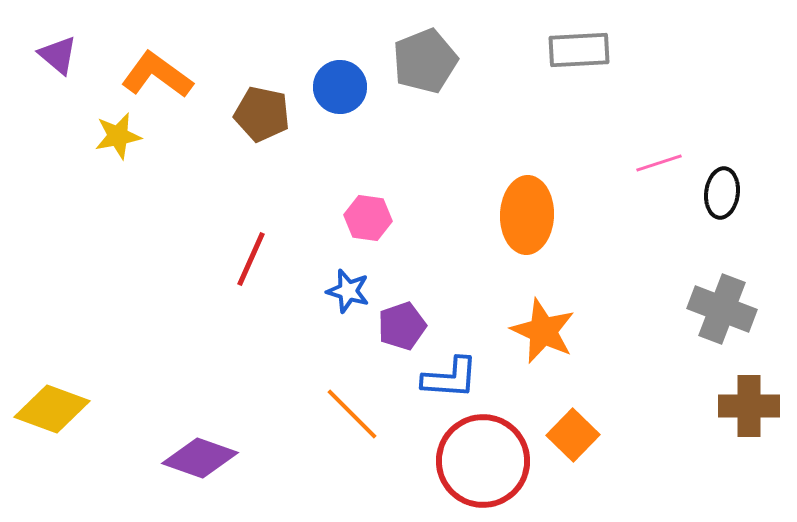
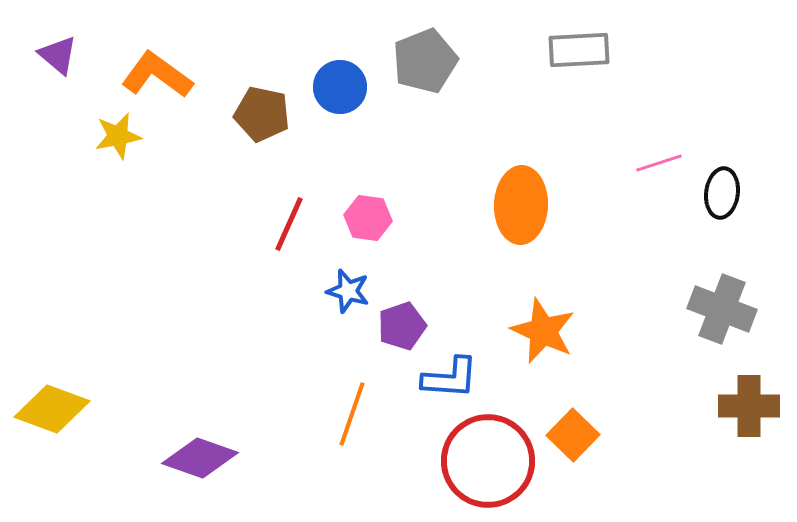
orange ellipse: moved 6 px left, 10 px up
red line: moved 38 px right, 35 px up
orange line: rotated 64 degrees clockwise
red circle: moved 5 px right
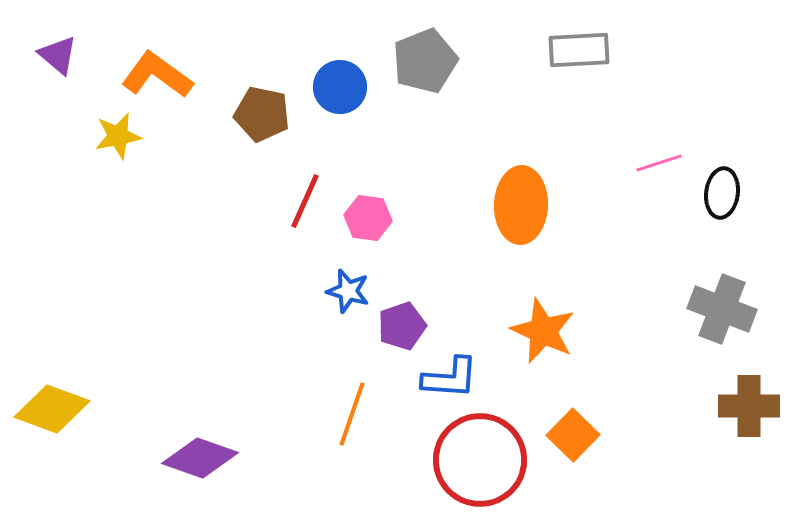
red line: moved 16 px right, 23 px up
red circle: moved 8 px left, 1 px up
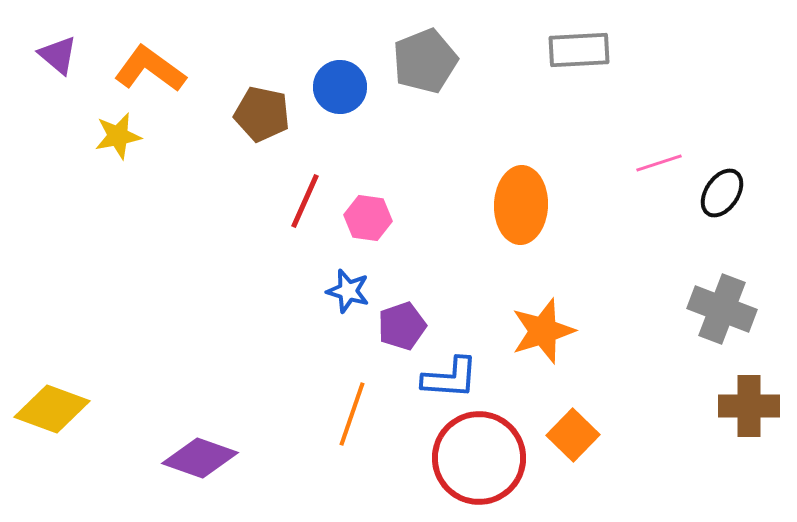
orange L-shape: moved 7 px left, 6 px up
black ellipse: rotated 27 degrees clockwise
orange star: rotated 30 degrees clockwise
red circle: moved 1 px left, 2 px up
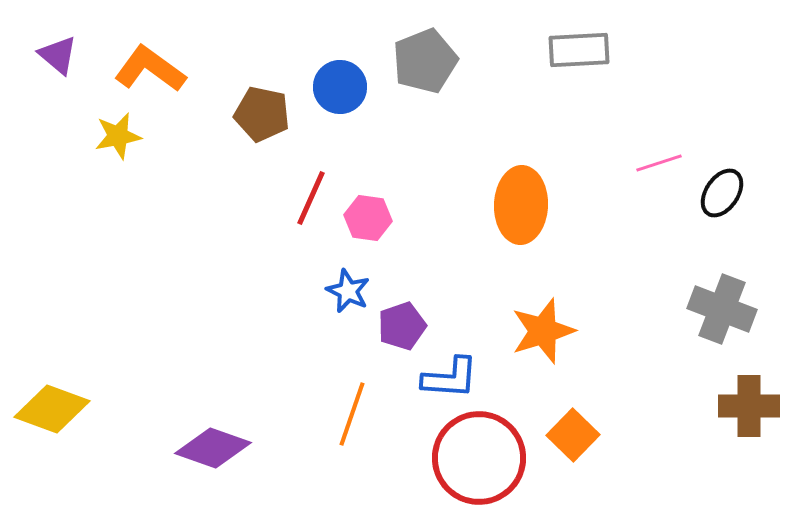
red line: moved 6 px right, 3 px up
blue star: rotated 9 degrees clockwise
purple diamond: moved 13 px right, 10 px up
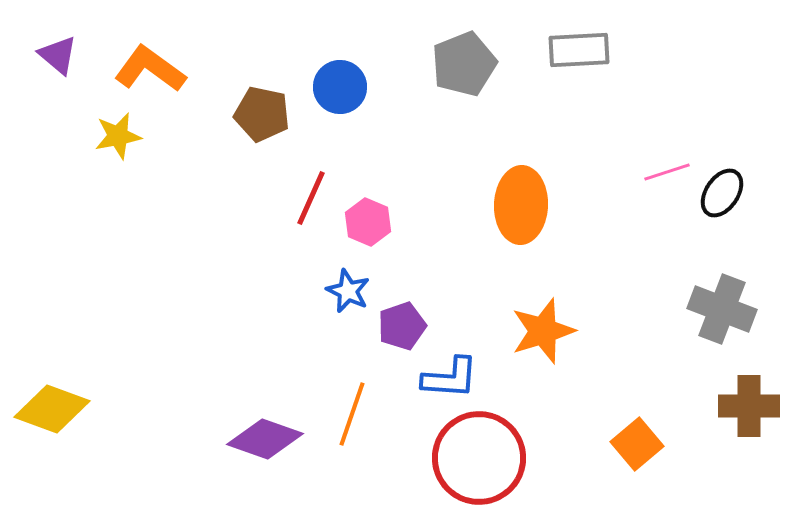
gray pentagon: moved 39 px right, 3 px down
pink line: moved 8 px right, 9 px down
pink hexagon: moved 4 px down; rotated 15 degrees clockwise
orange square: moved 64 px right, 9 px down; rotated 6 degrees clockwise
purple diamond: moved 52 px right, 9 px up
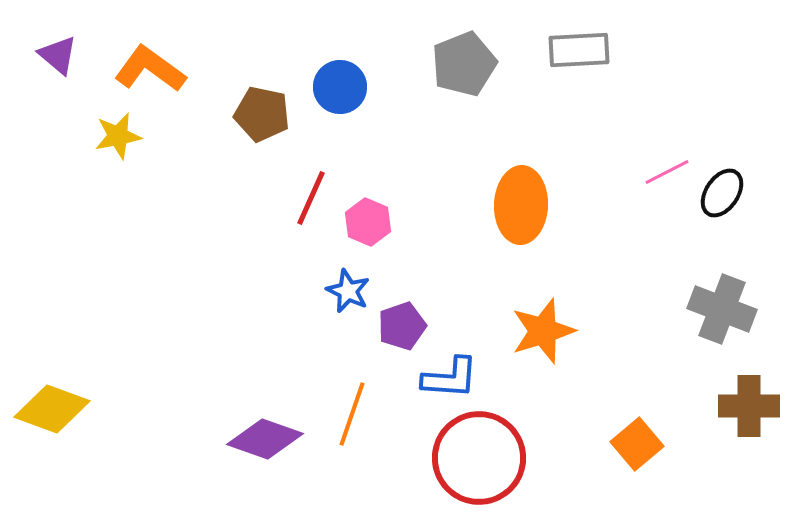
pink line: rotated 9 degrees counterclockwise
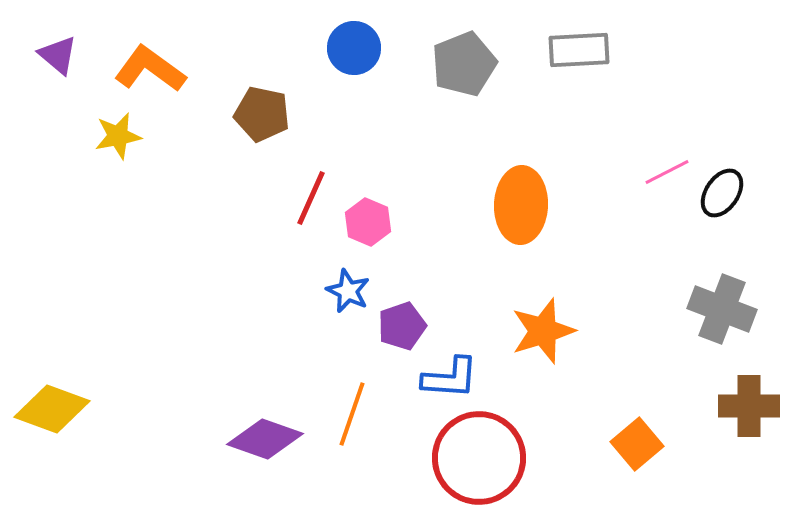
blue circle: moved 14 px right, 39 px up
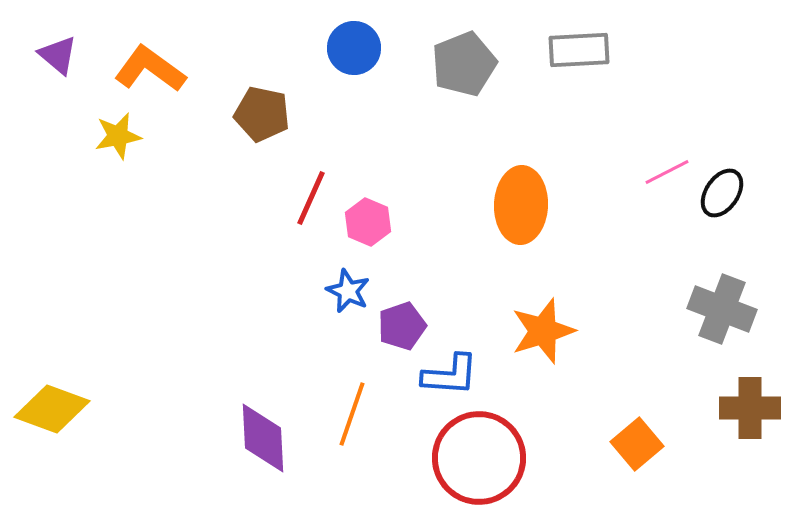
blue L-shape: moved 3 px up
brown cross: moved 1 px right, 2 px down
purple diamond: moved 2 px left, 1 px up; rotated 68 degrees clockwise
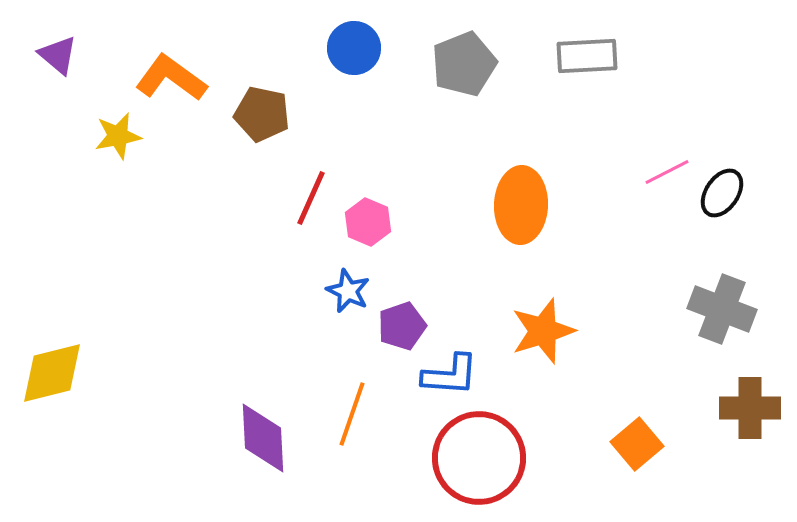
gray rectangle: moved 8 px right, 6 px down
orange L-shape: moved 21 px right, 9 px down
yellow diamond: moved 36 px up; rotated 34 degrees counterclockwise
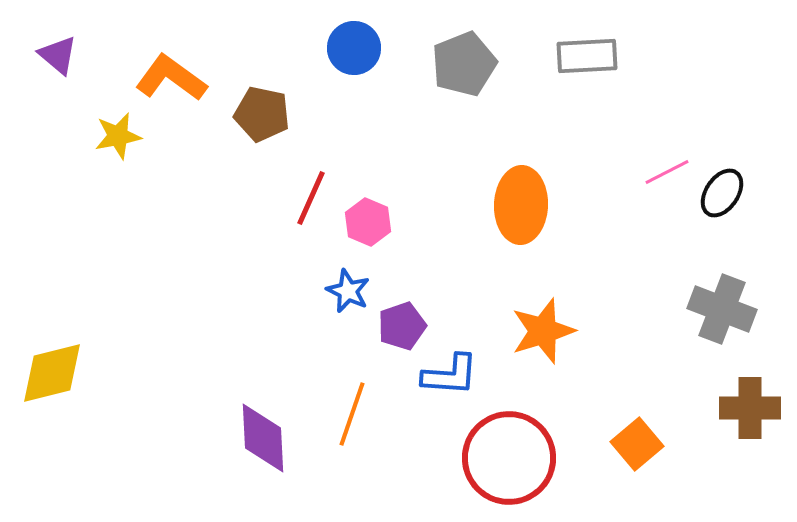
red circle: moved 30 px right
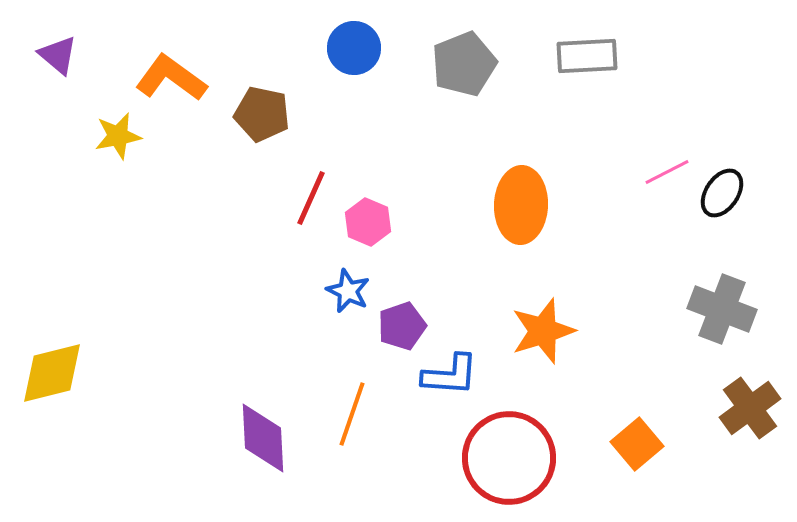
brown cross: rotated 36 degrees counterclockwise
